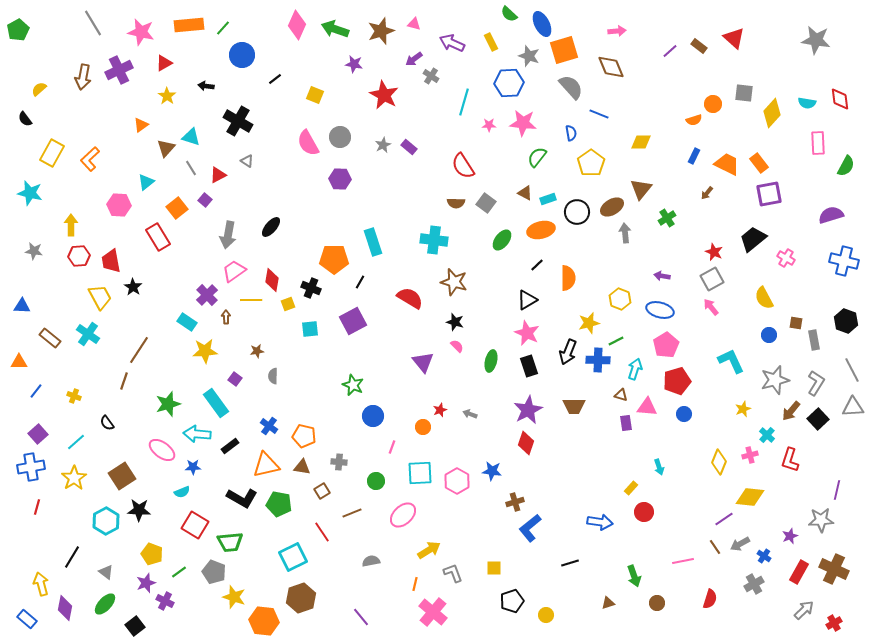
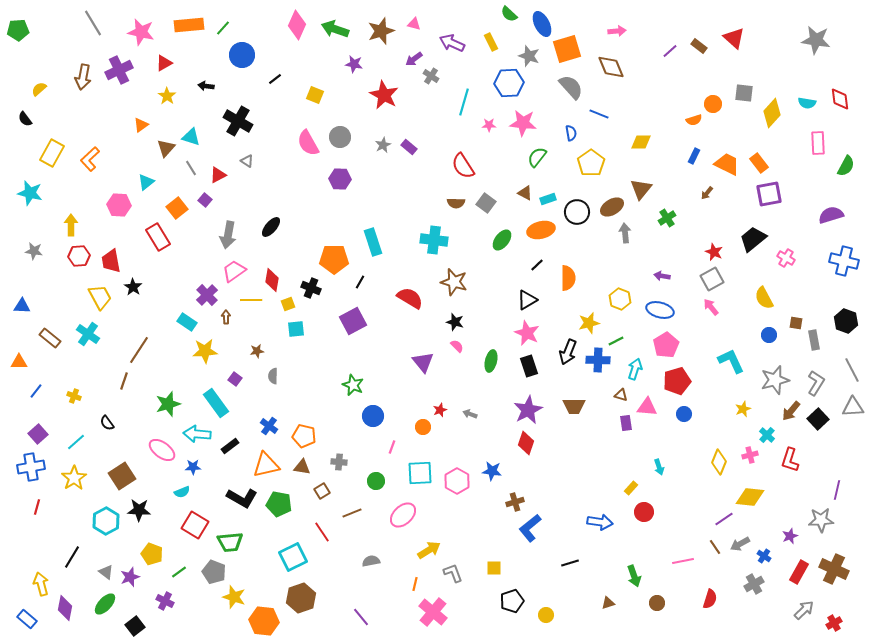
green pentagon at (18, 30): rotated 25 degrees clockwise
orange square at (564, 50): moved 3 px right, 1 px up
cyan square at (310, 329): moved 14 px left
purple star at (146, 583): moved 16 px left, 6 px up
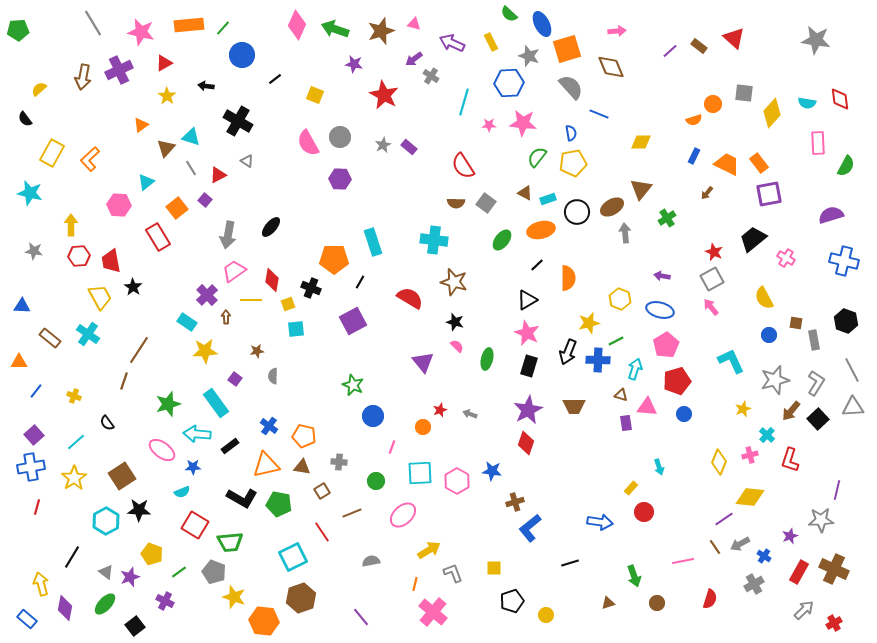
yellow pentagon at (591, 163): moved 18 px left; rotated 24 degrees clockwise
green ellipse at (491, 361): moved 4 px left, 2 px up
black rectangle at (529, 366): rotated 35 degrees clockwise
purple square at (38, 434): moved 4 px left, 1 px down
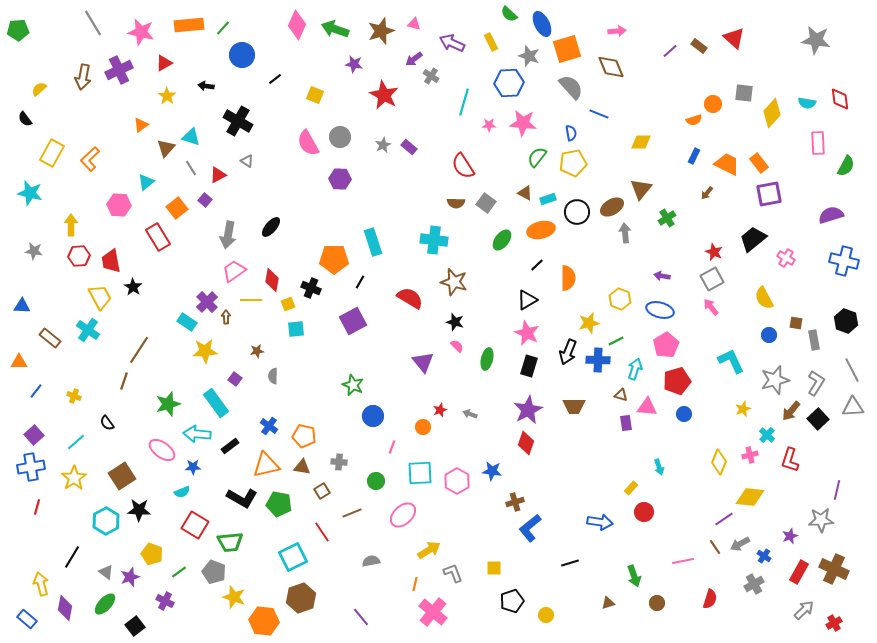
purple cross at (207, 295): moved 7 px down
cyan cross at (88, 334): moved 4 px up
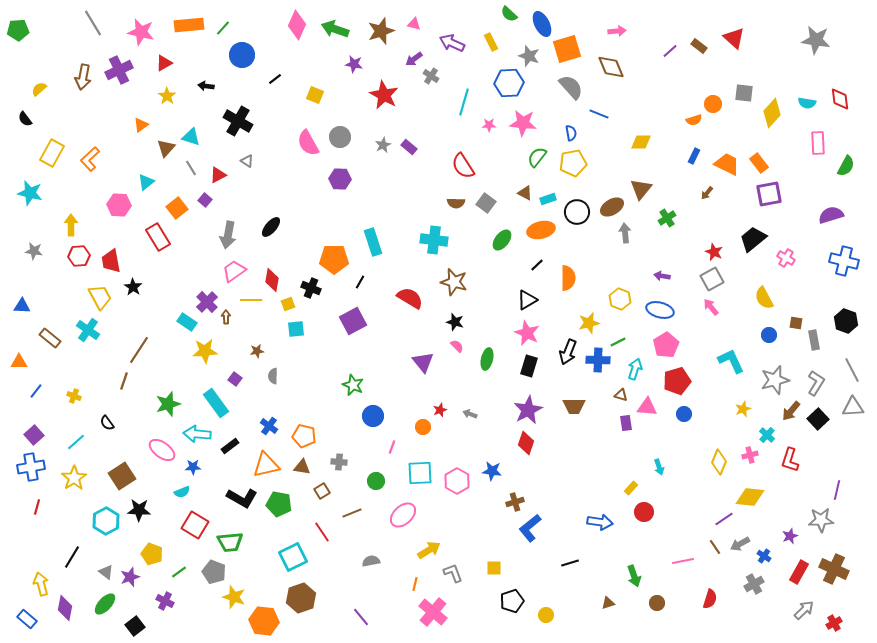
green line at (616, 341): moved 2 px right, 1 px down
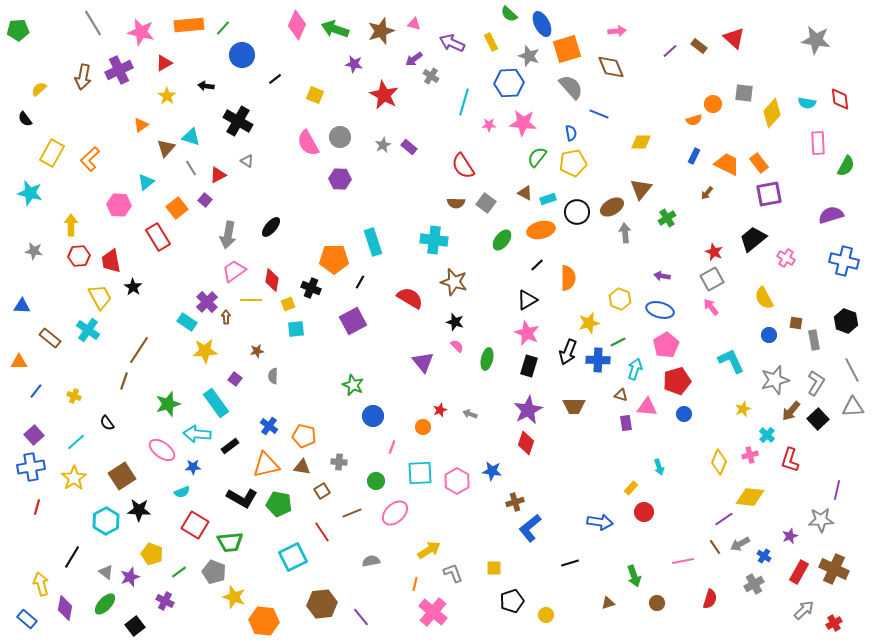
pink ellipse at (403, 515): moved 8 px left, 2 px up
brown hexagon at (301, 598): moved 21 px right, 6 px down; rotated 12 degrees clockwise
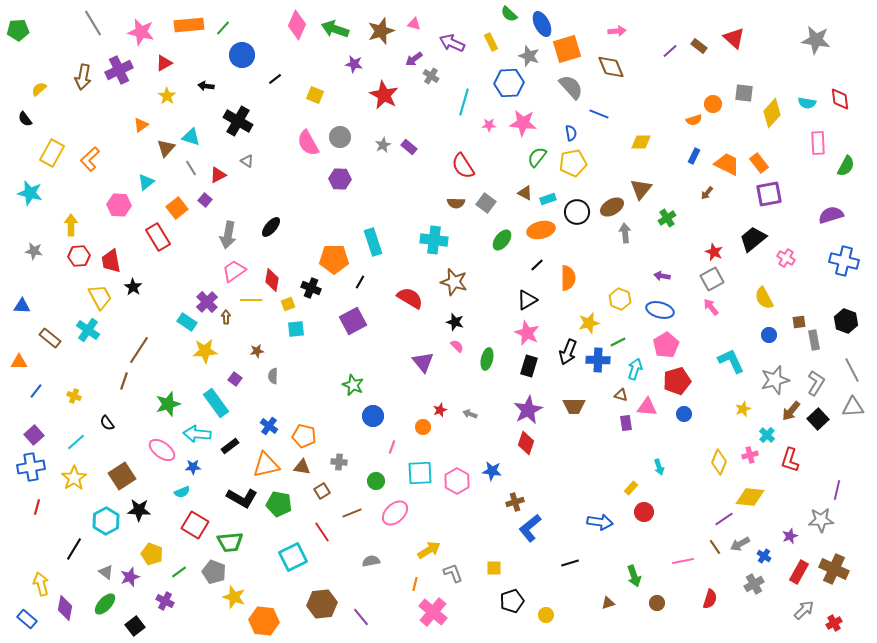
brown square at (796, 323): moved 3 px right, 1 px up; rotated 16 degrees counterclockwise
black line at (72, 557): moved 2 px right, 8 px up
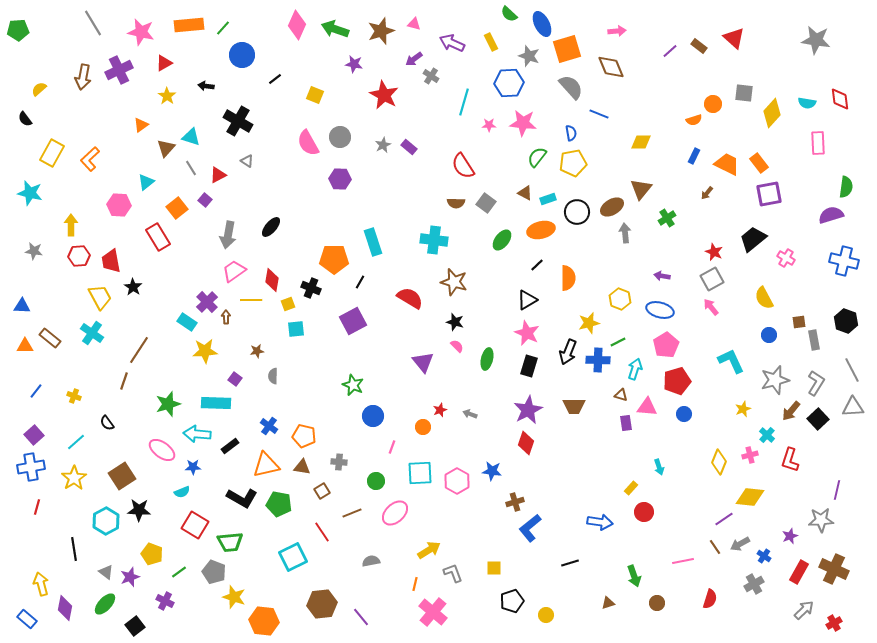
green semicircle at (846, 166): moved 21 px down; rotated 20 degrees counterclockwise
cyan cross at (88, 330): moved 4 px right, 3 px down
orange triangle at (19, 362): moved 6 px right, 16 px up
cyan rectangle at (216, 403): rotated 52 degrees counterclockwise
black line at (74, 549): rotated 40 degrees counterclockwise
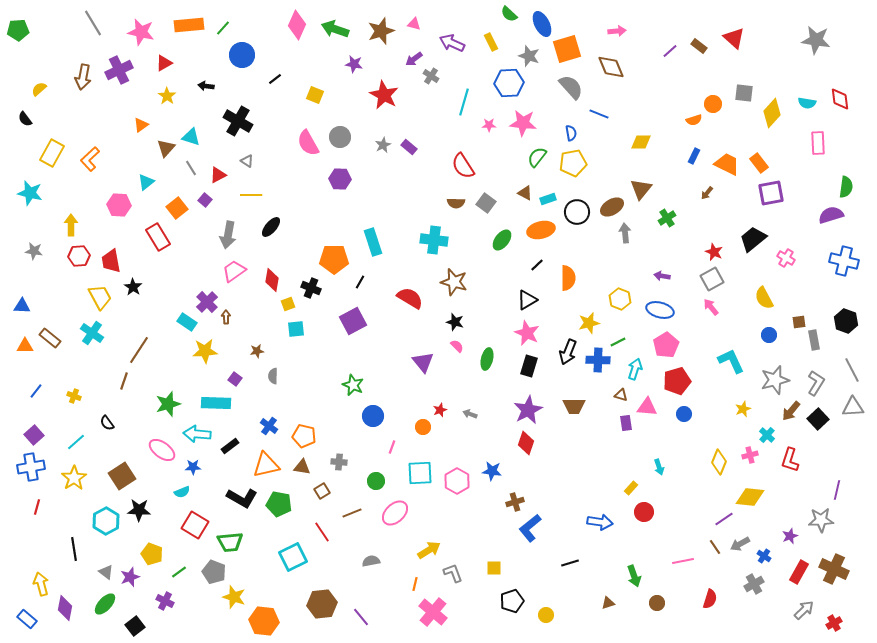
purple square at (769, 194): moved 2 px right, 1 px up
yellow line at (251, 300): moved 105 px up
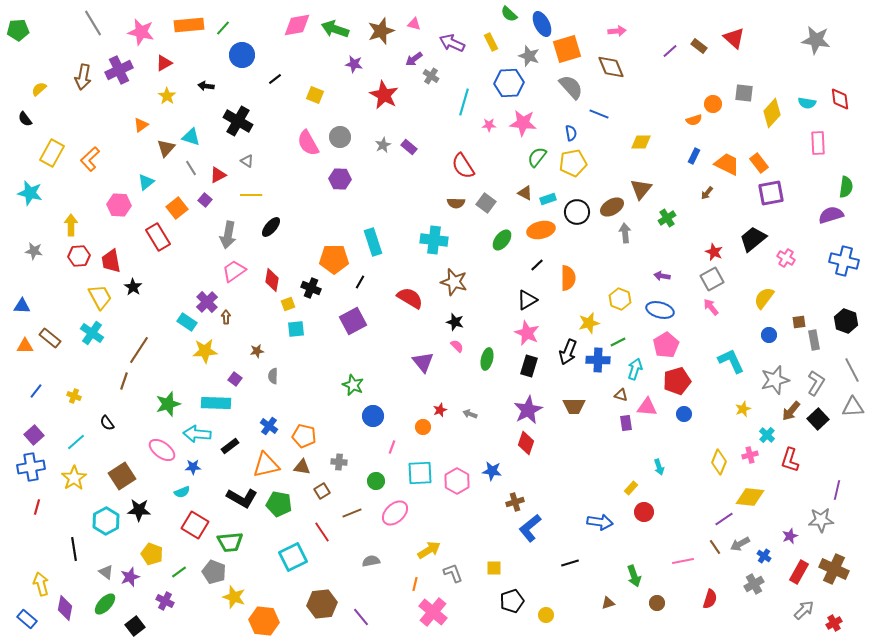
pink diamond at (297, 25): rotated 56 degrees clockwise
yellow semicircle at (764, 298): rotated 65 degrees clockwise
